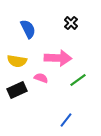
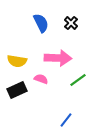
blue semicircle: moved 13 px right, 6 px up
pink semicircle: moved 1 px down
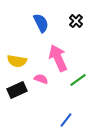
black cross: moved 5 px right, 2 px up
pink arrow: rotated 116 degrees counterclockwise
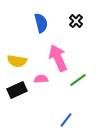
blue semicircle: rotated 12 degrees clockwise
pink semicircle: rotated 24 degrees counterclockwise
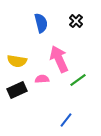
pink arrow: moved 1 px right, 1 px down
pink semicircle: moved 1 px right
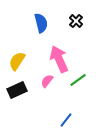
yellow semicircle: rotated 114 degrees clockwise
pink semicircle: moved 5 px right, 2 px down; rotated 48 degrees counterclockwise
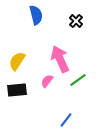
blue semicircle: moved 5 px left, 8 px up
pink arrow: moved 1 px right
black rectangle: rotated 18 degrees clockwise
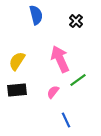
pink semicircle: moved 6 px right, 11 px down
blue line: rotated 63 degrees counterclockwise
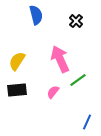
blue line: moved 21 px right, 2 px down; rotated 49 degrees clockwise
